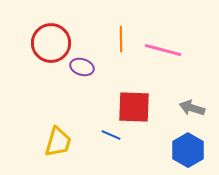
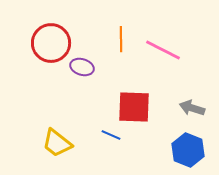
pink line: rotated 12 degrees clockwise
yellow trapezoid: moved 1 px left, 1 px down; rotated 112 degrees clockwise
blue hexagon: rotated 8 degrees counterclockwise
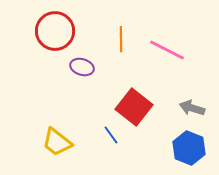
red circle: moved 4 px right, 12 px up
pink line: moved 4 px right
red square: rotated 36 degrees clockwise
blue line: rotated 30 degrees clockwise
yellow trapezoid: moved 1 px up
blue hexagon: moved 1 px right, 2 px up
